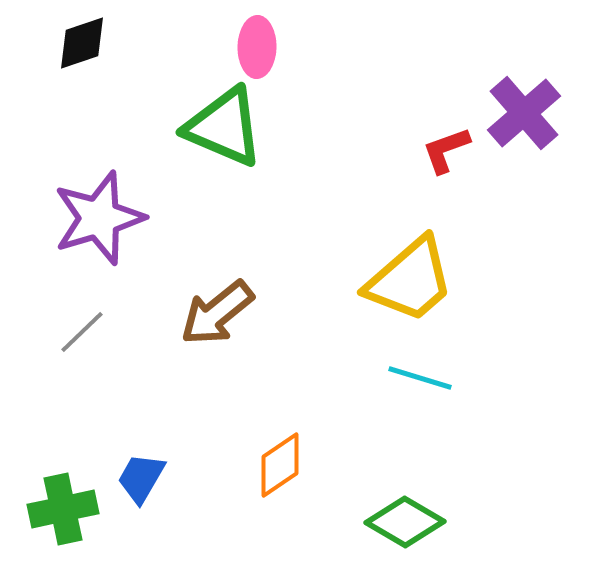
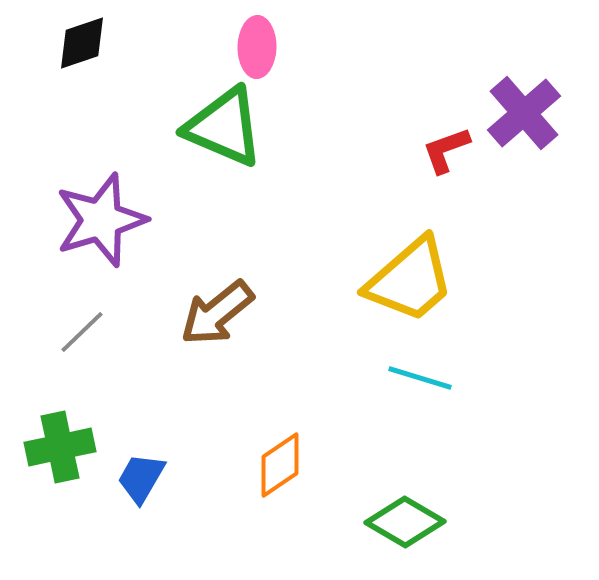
purple star: moved 2 px right, 2 px down
green cross: moved 3 px left, 62 px up
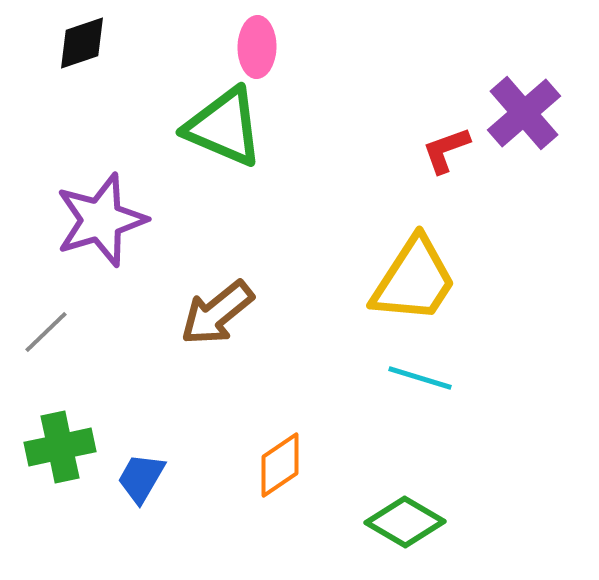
yellow trapezoid: moved 4 px right; rotated 16 degrees counterclockwise
gray line: moved 36 px left
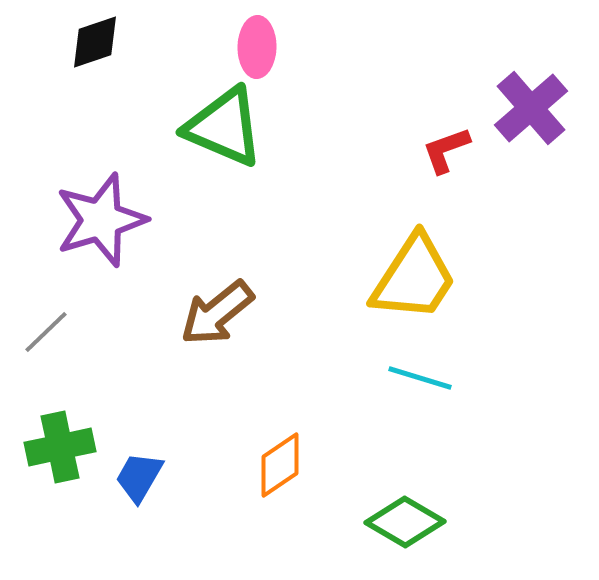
black diamond: moved 13 px right, 1 px up
purple cross: moved 7 px right, 5 px up
yellow trapezoid: moved 2 px up
blue trapezoid: moved 2 px left, 1 px up
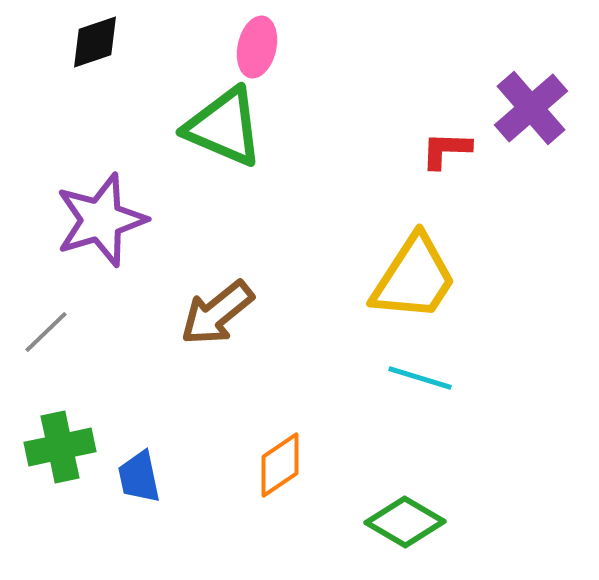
pink ellipse: rotated 12 degrees clockwise
red L-shape: rotated 22 degrees clockwise
blue trapezoid: rotated 42 degrees counterclockwise
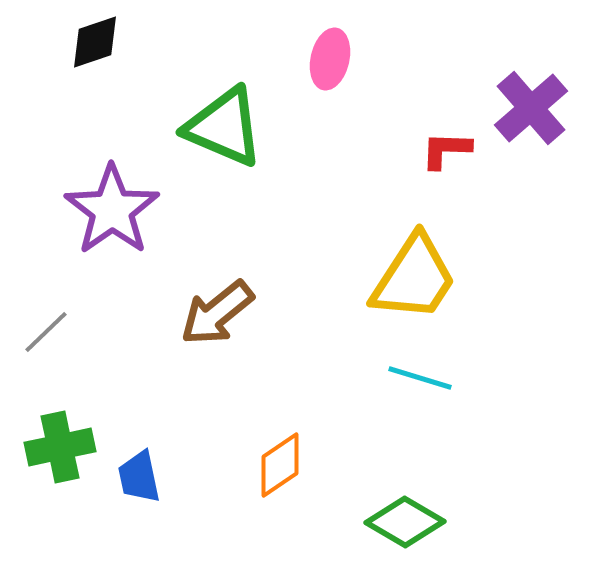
pink ellipse: moved 73 px right, 12 px down
purple star: moved 11 px right, 10 px up; rotated 18 degrees counterclockwise
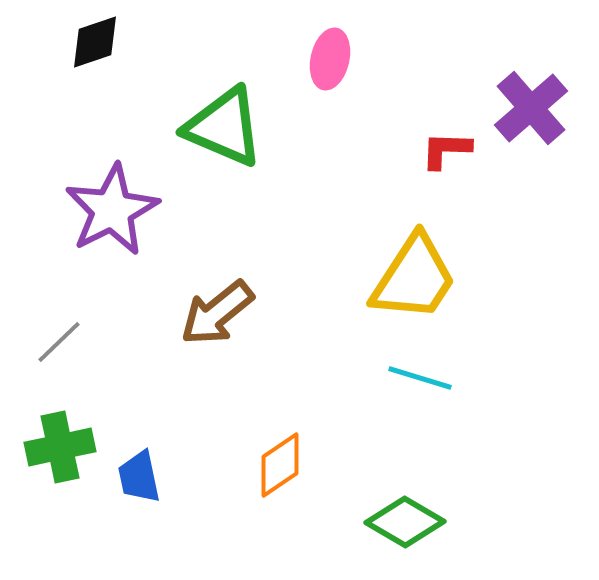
purple star: rotated 8 degrees clockwise
gray line: moved 13 px right, 10 px down
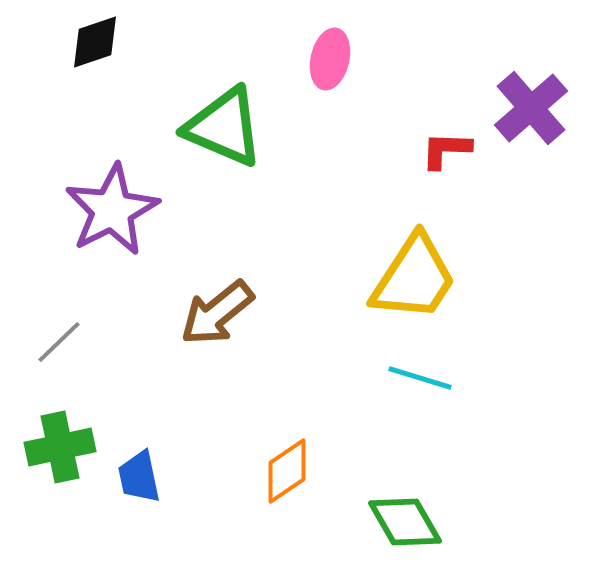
orange diamond: moved 7 px right, 6 px down
green diamond: rotated 30 degrees clockwise
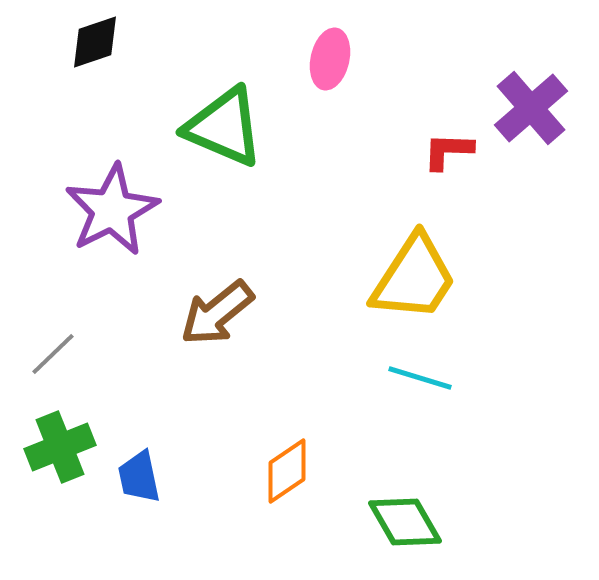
red L-shape: moved 2 px right, 1 px down
gray line: moved 6 px left, 12 px down
green cross: rotated 10 degrees counterclockwise
